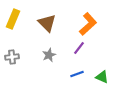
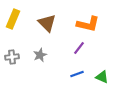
orange L-shape: rotated 55 degrees clockwise
gray star: moved 9 px left
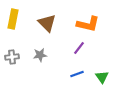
yellow rectangle: rotated 12 degrees counterclockwise
gray star: rotated 16 degrees clockwise
green triangle: rotated 32 degrees clockwise
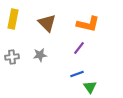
green triangle: moved 12 px left, 10 px down
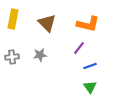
blue line: moved 13 px right, 8 px up
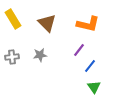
yellow rectangle: rotated 42 degrees counterclockwise
purple line: moved 2 px down
blue line: rotated 32 degrees counterclockwise
green triangle: moved 4 px right
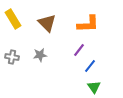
orange L-shape: rotated 15 degrees counterclockwise
gray cross: rotated 16 degrees clockwise
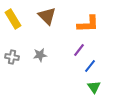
brown triangle: moved 7 px up
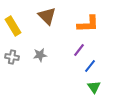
yellow rectangle: moved 7 px down
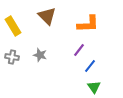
gray star: rotated 24 degrees clockwise
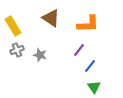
brown triangle: moved 4 px right, 2 px down; rotated 12 degrees counterclockwise
gray cross: moved 5 px right, 7 px up; rotated 32 degrees counterclockwise
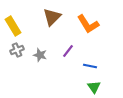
brown triangle: moved 1 px right, 1 px up; rotated 42 degrees clockwise
orange L-shape: rotated 60 degrees clockwise
purple line: moved 11 px left, 1 px down
blue line: rotated 64 degrees clockwise
